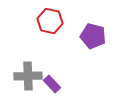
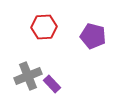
red hexagon: moved 6 px left, 6 px down; rotated 15 degrees counterclockwise
gray cross: rotated 20 degrees counterclockwise
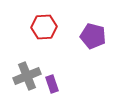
gray cross: moved 1 px left
purple rectangle: rotated 24 degrees clockwise
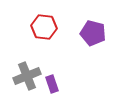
red hexagon: rotated 10 degrees clockwise
purple pentagon: moved 3 px up
